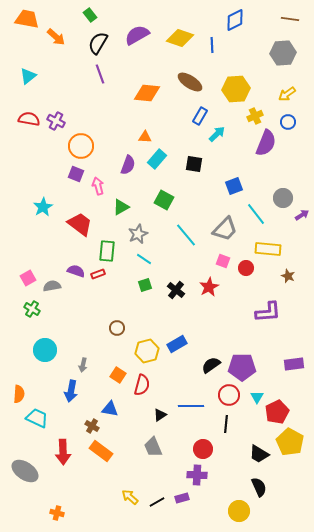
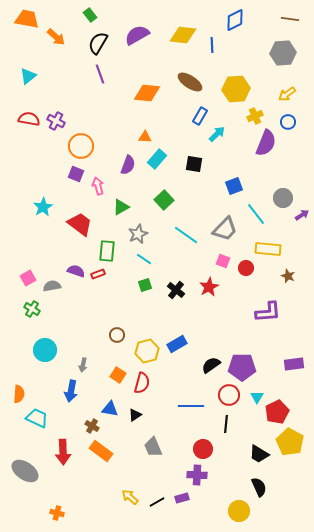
yellow diamond at (180, 38): moved 3 px right, 3 px up; rotated 12 degrees counterclockwise
green square at (164, 200): rotated 18 degrees clockwise
cyan line at (186, 235): rotated 15 degrees counterclockwise
brown circle at (117, 328): moved 7 px down
red semicircle at (142, 385): moved 2 px up
black triangle at (160, 415): moved 25 px left
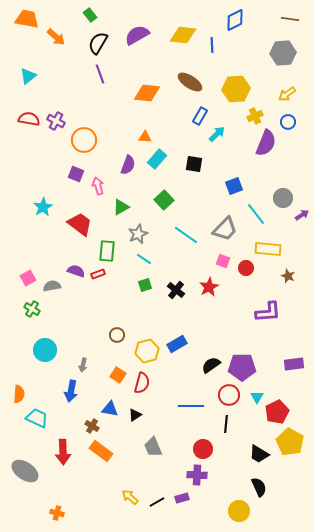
orange circle at (81, 146): moved 3 px right, 6 px up
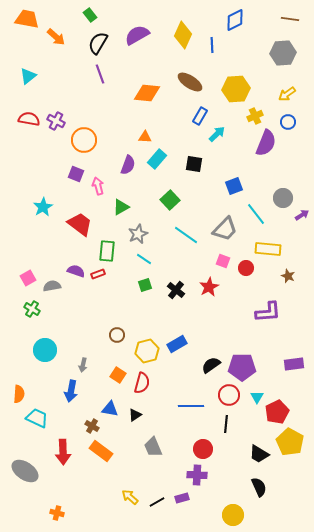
yellow diamond at (183, 35): rotated 72 degrees counterclockwise
green square at (164, 200): moved 6 px right
yellow circle at (239, 511): moved 6 px left, 4 px down
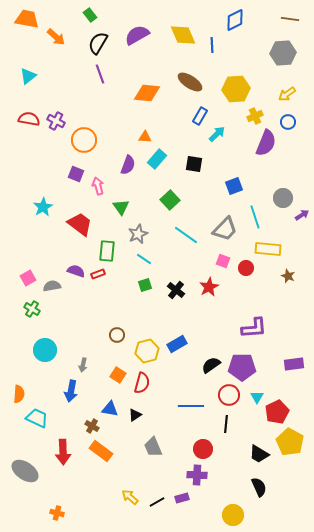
yellow diamond at (183, 35): rotated 48 degrees counterclockwise
green triangle at (121, 207): rotated 36 degrees counterclockwise
cyan line at (256, 214): moved 1 px left, 3 px down; rotated 20 degrees clockwise
purple L-shape at (268, 312): moved 14 px left, 16 px down
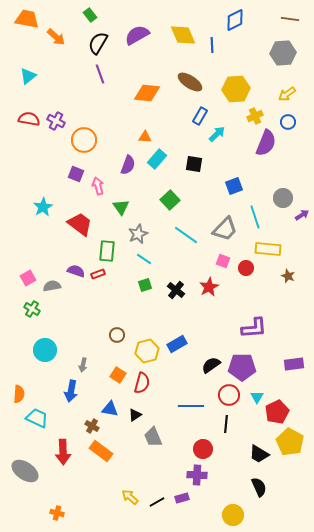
gray trapezoid at (153, 447): moved 10 px up
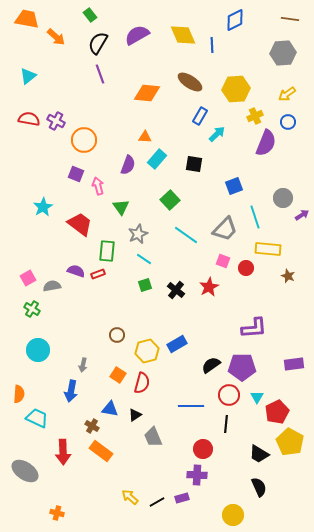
cyan circle at (45, 350): moved 7 px left
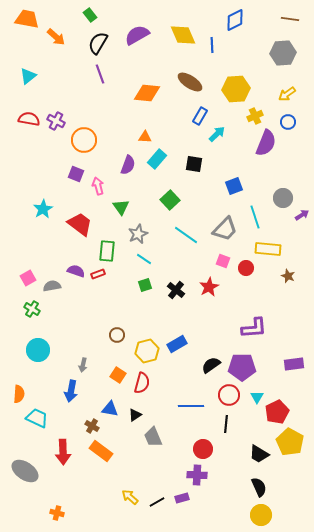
cyan star at (43, 207): moved 2 px down
yellow circle at (233, 515): moved 28 px right
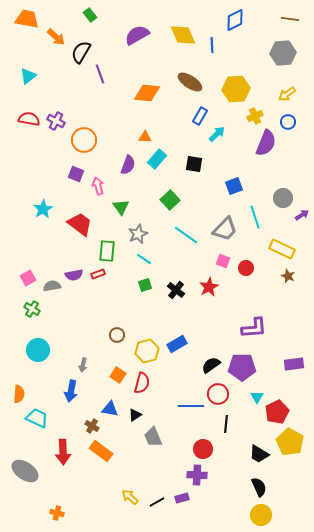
black semicircle at (98, 43): moved 17 px left, 9 px down
yellow rectangle at (268, 249): moved 14 px right; rotated 20 degrees clockwise
purple semicircle at (76, 271): moved 2 px left, 4 px down; rotated 150 degrees clockwise
red circle at (229, 395): moved 11 px left, 1 px up
